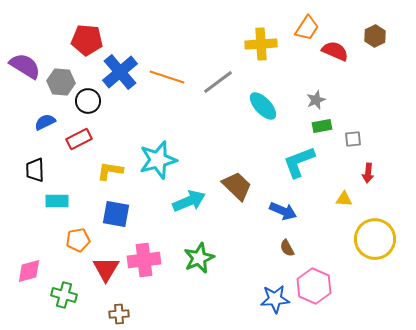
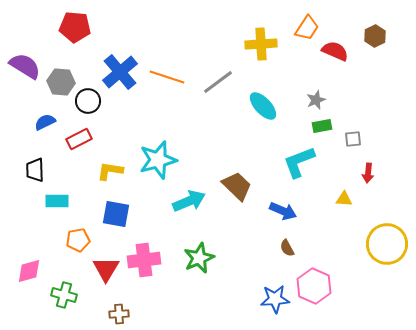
red pentagon: moved 12 px left, 13 px up
yellow circle: moved 12 px right, 5 px down
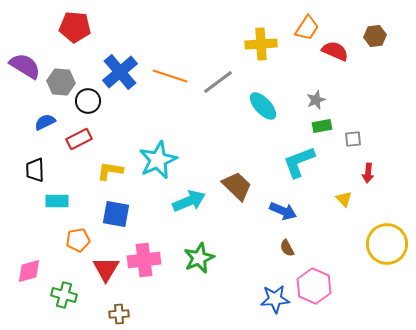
brown hexagon: rotated 20 degrees clockwise
orange line: moved 3 px right, 1 px up
cyan star: rotated 9 degrees counterclockwise
yellow triangle: rotated 42 degrees clockwise
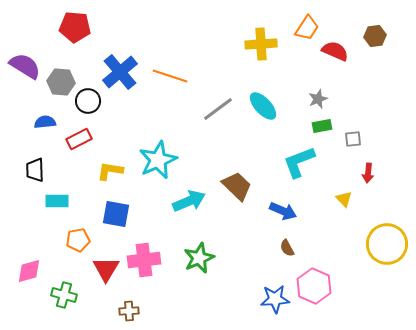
gray line: moved 27 px down
gray star: moved 2 px right, 1 px up
blue semicircle: rotated 20 degrees clockwise
brown cross: moved 10 px right, 3 px up
